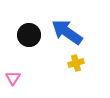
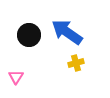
pink triangle: moved 3 px right, 1 px up
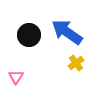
yellow cross: rotated 21 degrees counterclockwise
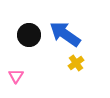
blue arrow: moved 2 px left, 2 px down
pink triangle: moved 1 px up
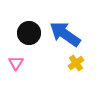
black circle: moved 2 px up
pink triangle: moved 13 px up
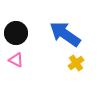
black circle: moved 13 px left
pink triangle: moved 3 px up; rotated 35 degrees counterclockwise
